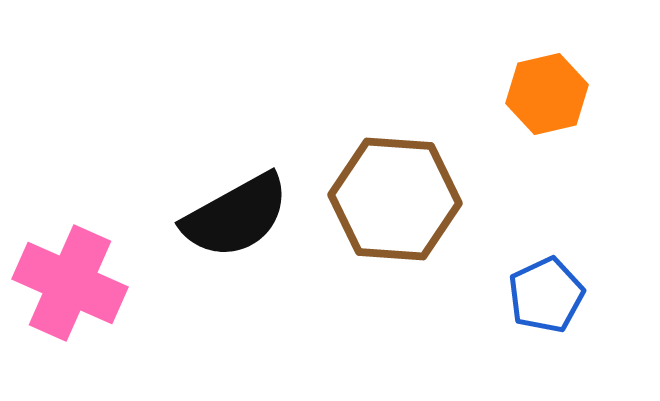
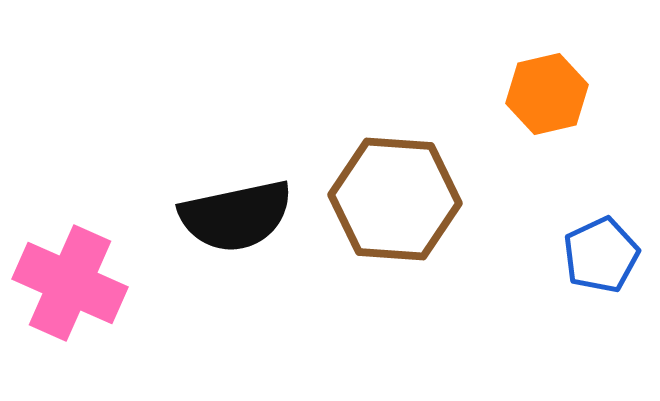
black semicircle: rotated 17 degrees clockwise
blue pentagon: moved 55 px right, 40 px up
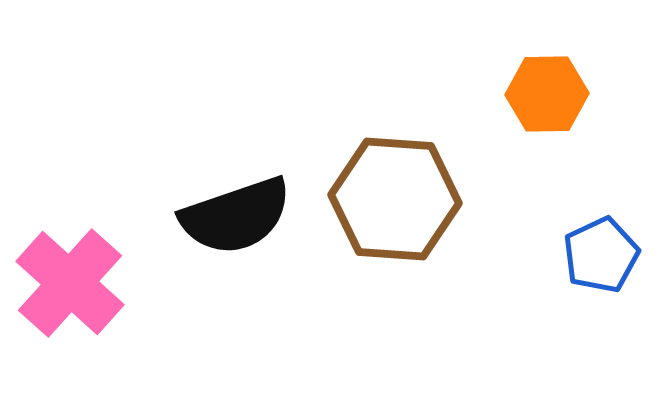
orange hexagon: rotated 12 degrees clockwise
black semicircle: rotated 7 degrees counterclockwise
pink cross: rotated 18 degrees clockwise
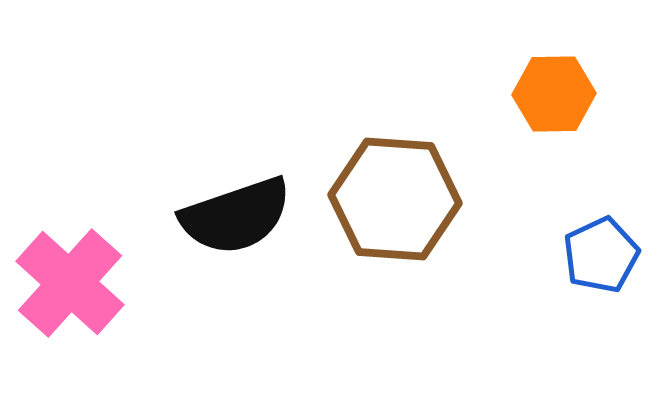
orange hexagon: moved 7 px right
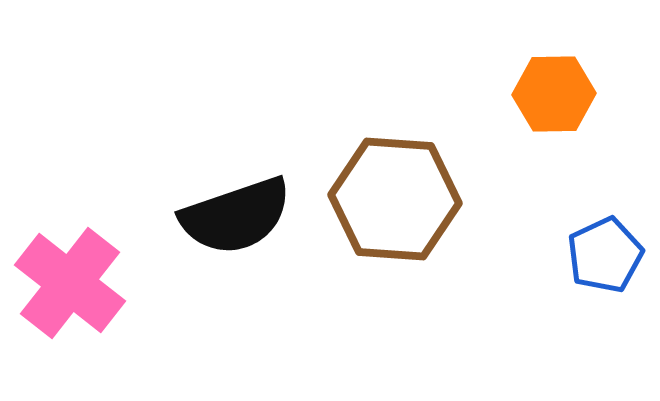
blue pentagon: moved 4 px right
pink cross: rotated 4 degrees counterclockwise
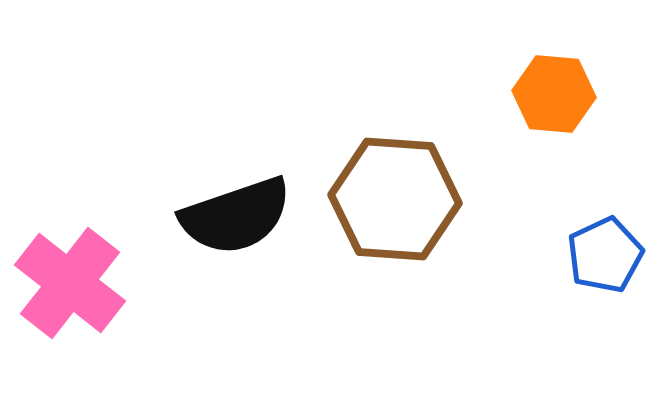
orange hexagon: rotated 6 degrees clockwise
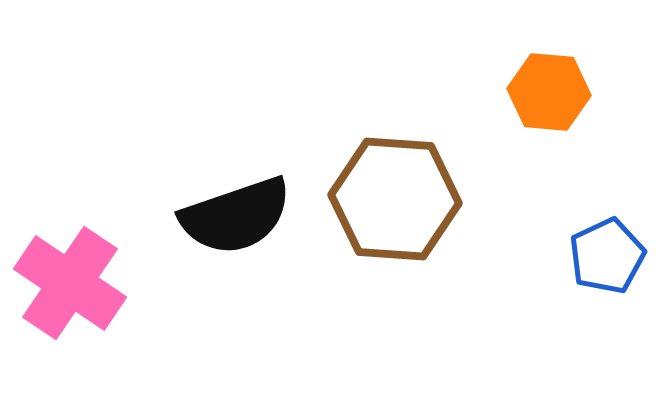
orange hexagon: moved 5 px left, 2 px up
blue pentagon: moved 2 px right, 1 px down
pink cross: rotated 4 degrees counterclockwise
